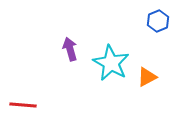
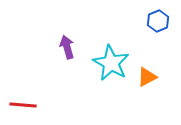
purple arrow: moved 3 px left, 2 px up
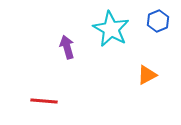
cyan star: moved 34 px up
orange triangle: moved 2 px up
red line: moved 21 px right, 4 px up
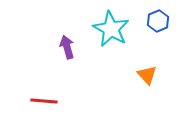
orange triangle: rotated 45 degrees counterclockwise
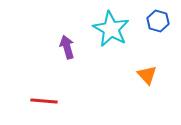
blue hexagon: rotated 20 degrees counterclockwise
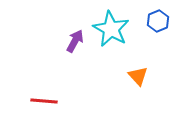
blue hexagon: rotated 20 degrees clockwise
purple arrow: moved 8 px right, 6 px up; rotated 45 degrees clockwise
orange triangle: moved 9 px left, 1 px down
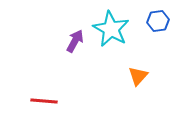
blue hexagon: rotated 15 degrees clockwise
orange triangle: rotated 25 degrees clockwise
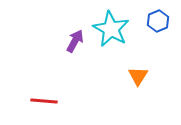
blue hexagon: rotated 15 degrees counterclockwise
orange triangle: rotated 10 degrees counterclockwise
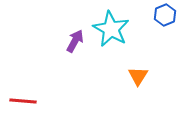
blue hexagon: moved 7 px right, 6 px up
red line: moved 21 px left
